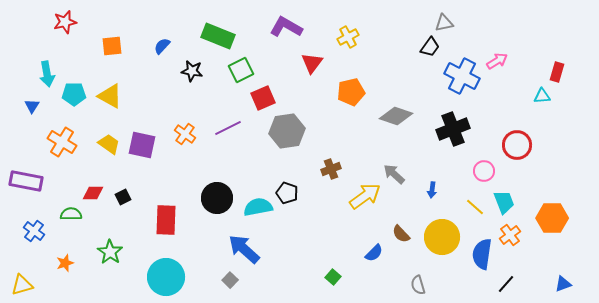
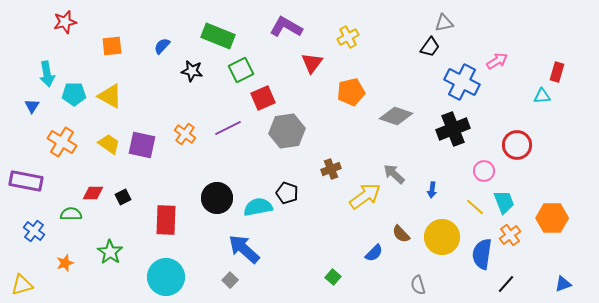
blue cross at (462, 76): moved 6 px down
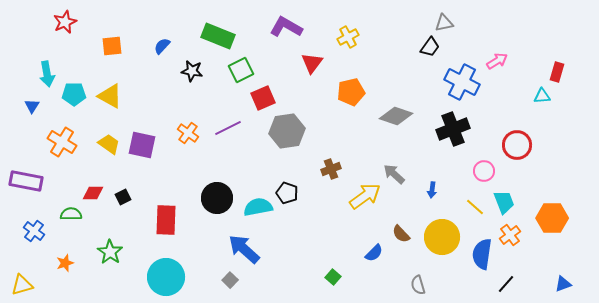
red star at (65, 22): rotated 10 degrees counterclockwise
orange cross at (185, 134): moved 3 px right, 1 px up
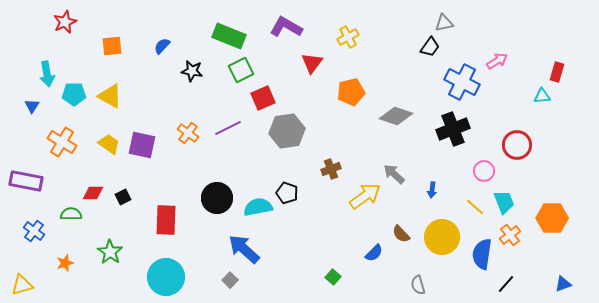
green rectangle at (218, 36): moved 11 px right
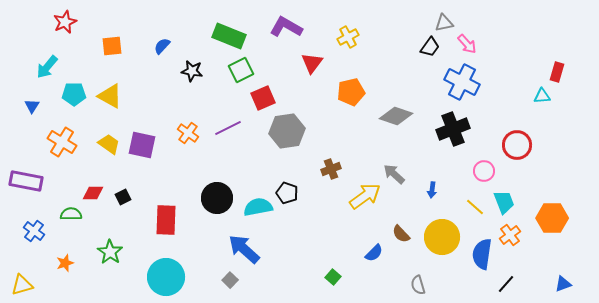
pink arrow at (497, 61): moved 30 px left, 17 px up; rotated 80 degrees clockwise
cyan arrow at (47, 74): moved 7 px up; rotated 50 degrees clockwise
